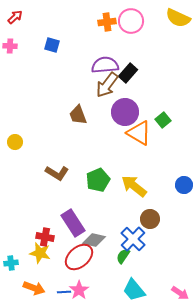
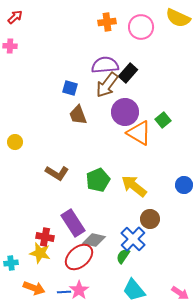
pink circle: moved 10 px right, 6 px down
blue square: moved 18 px right, 43 px down
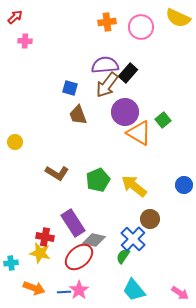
pink cross: moved 15 px right, 5 px up
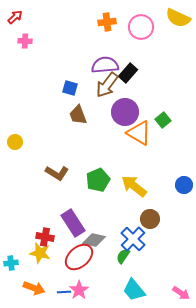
pink arrow: moved 1 px right
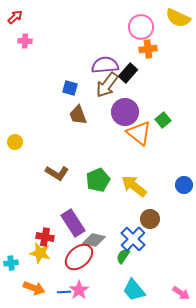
orange cross: moved 41 px right, 27 px down
orange triangle: rotated 8 degrees clockwise
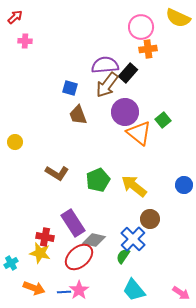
cyan cross: rotated 24 degrees counterclockwise
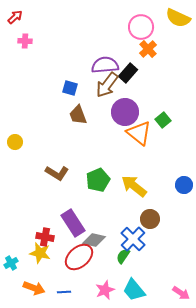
orange cross: rotated 36 degrees counterclockwise
pink star: moved 26 px right; rotated 12 degrees clockwise
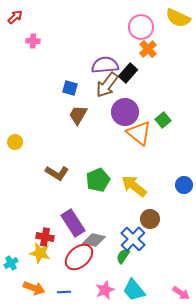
pink cross: moved 8 px right
brown trapezoid: rotated 50 degrees clockwise
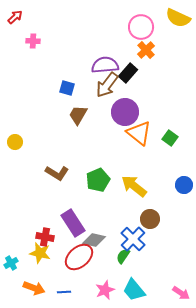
orange cross: moved 2 px left, 1 px down
blue square: moved 3 px left
green square: moved 7 px right, 18 px down; rotated 14 degrees counterclockwise
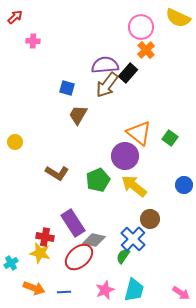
purple circle: moved 44 px down
cyan trapezoid: rotated 125 degrees counterclockwise
